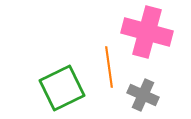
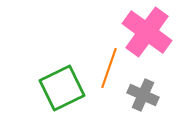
pink cross: rotated 21 degrees clockwise
orange line: moved 1 px down; rotated 27 degrees clockwise
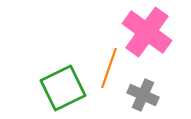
green square: moved 1 px right
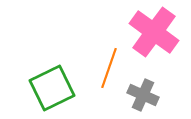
pink cross: moved 7 px right
green square: moved 11 px left
